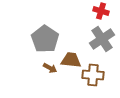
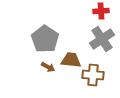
red cross: rotated 21 degrees counterclockwise
brown arrow: moved 2 px left, 1 px up
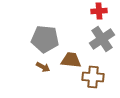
red cross: moved 2 px left
gray pentagon: rotated 28 degrees counterclockwise
brown arrow: moved 5 px left
brown cross: moved 2 px down
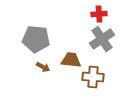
red cross: moved 3 px down
gray pentagon: moved 9 px left
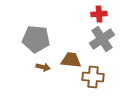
brown arrow: rotated 16 degrees counterclockwise
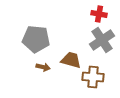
red cross: rotated 14 degrees clockwise
gray cross: moved 1 px down
brown trapezoid: rotated 10 degrees clockwise
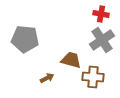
red cross: moved 2 px right
gray pentagon: moved 11 px left
brown arrow: moved 4 px right, 11 px down; rotated 40 degrees counterclockwise
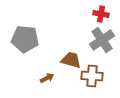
brown cross: moved 1 px left, 1 px up
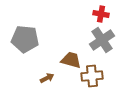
brown cross: rotated 10 degrees counterclockwise
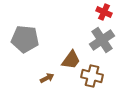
red cross: moved 3 px right, 2 px up; rotated 14 degrees clockwise
brown trapezoid: rotated 110 degrees clockwise
brown cross: rotated 20 degrees clockwise
